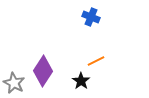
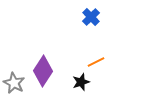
blue cross: rotated 24 degrees clockwise
orange line: moved 1 px down
black star: moved 1 px down; rotated 18 degrees clockwise
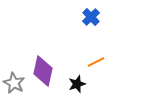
purple diamond: rotated 20 degrees counterclockwise
black star: moved 4 px left, 2 px down
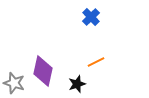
gray star: rotated 10 degrees counterclockwise
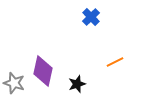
orange line: moved 19 px right
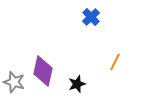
orange line: rotated 36 degrees counterclockwise
gray star: moved 1 px up
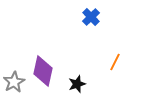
gray star: rotated 25 degrees clockwise
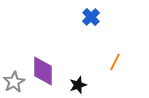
purple diamond: rotated 12 degrees counterclockwise
black star: moved 1 px right, 1 px down
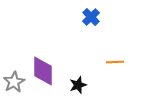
orange line: rotated 60 degrees clockwise
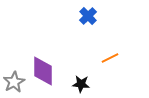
blue cross: moved 3 px left, 1 px up
orange line: moved 5 px left, 4 px up; rotated 24 degrees counterclockwise
black star: moved 3 px right, 1 px up; rotated 24 degrees clockwise
